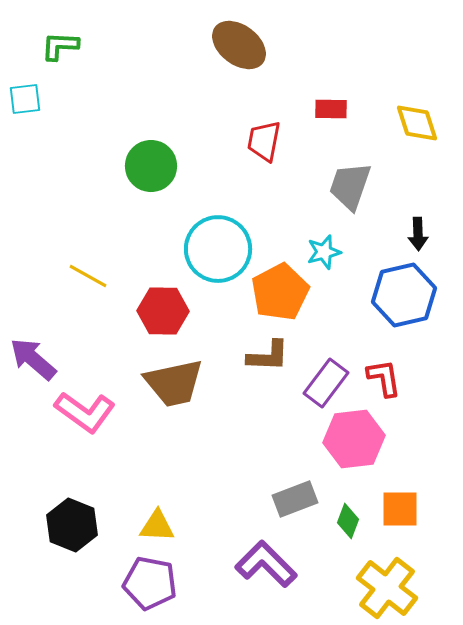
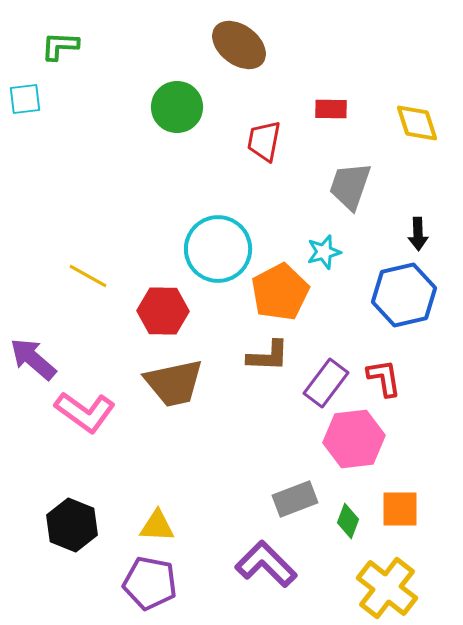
green circle: moved 26 px right, 59 px up
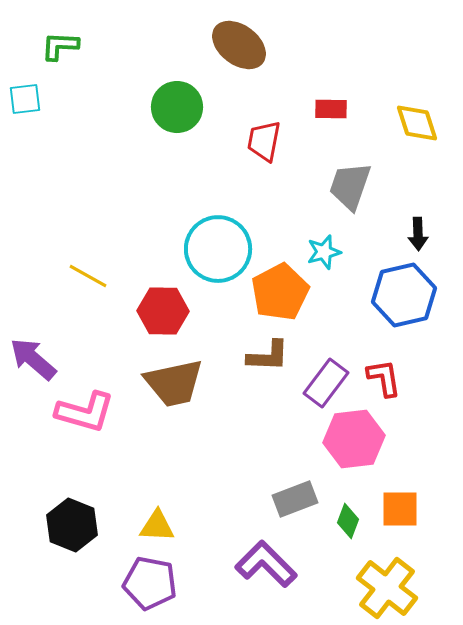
pink L-shape: rotated 20 degrees counterclockwise
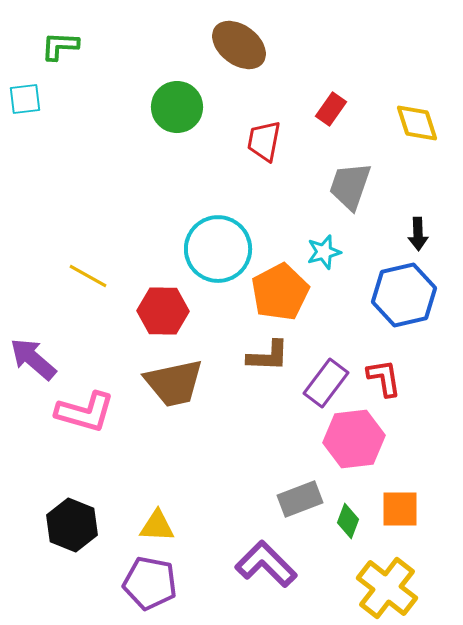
red rectangle: rotated 56 degrees counterclockwise
gray rectangle: moved 5 px right
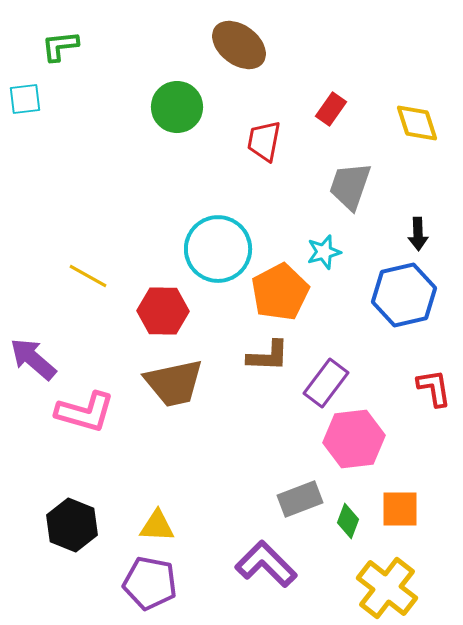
green L-shape: rotated 9 degrees counterclockwise
red L-shape: moved 50 px right, 10 px down
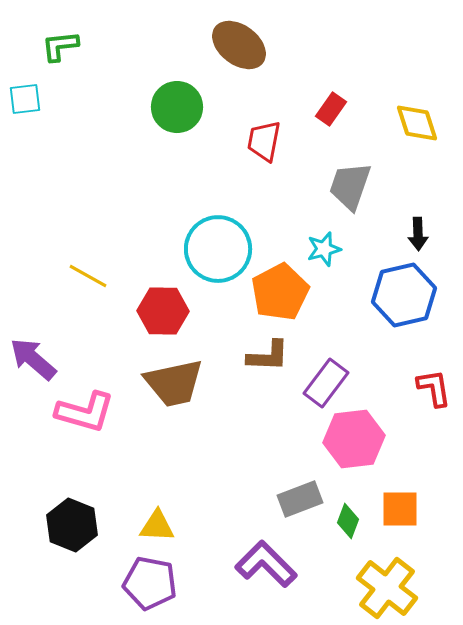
cyan star: moved 3 px up
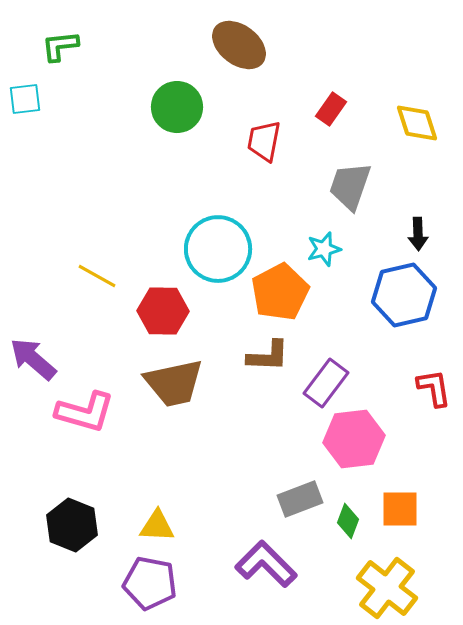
yellow line: moved 9 px right
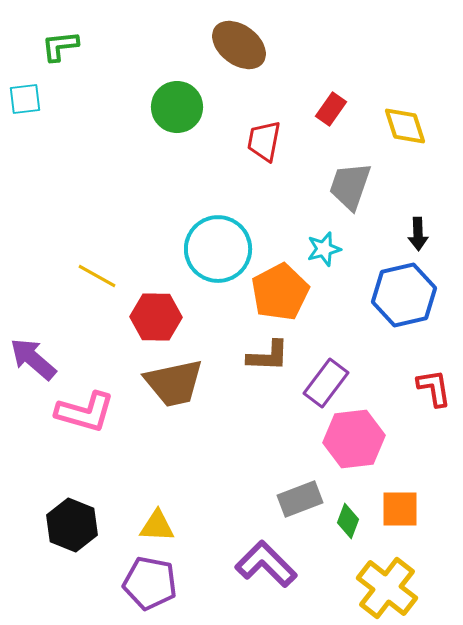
yellow diamond: moved 12 px left, 3 px down
red hexagon: moved 7 px left, 6 px down
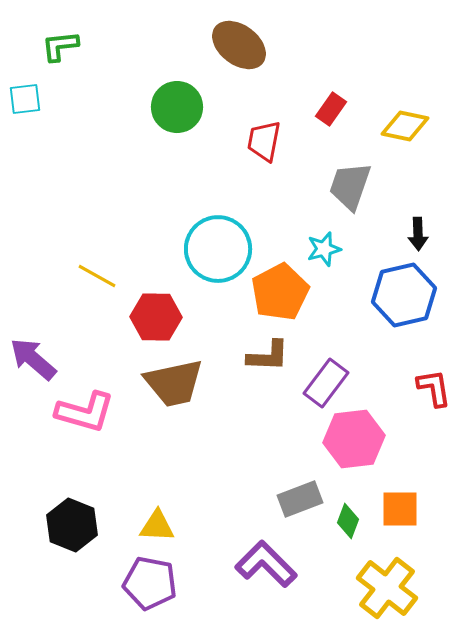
yellow diamond: rotated 60 degrees counterclockwise
